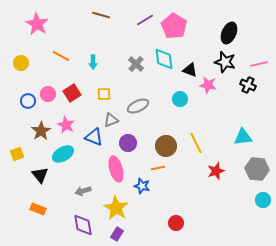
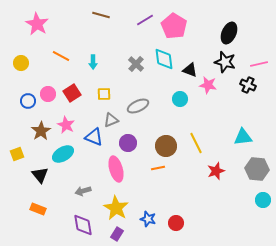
blue star at (142, 186): moved 6 px right, 33 px down
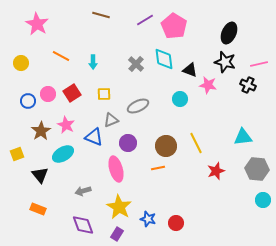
yellow star at (116, 208): moved 3 px right, 1 px up
purple diamond at (83, 225): rotated 10 degrees counterclockwise
